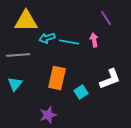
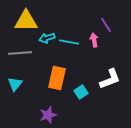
purple line: moved 7 px down
gray line: moved 2 px right, 2 px up
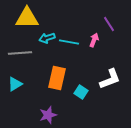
yellow triangle: moved 1 px right, 3 px up
purple line: moved 3 px right, 1 px up
pink arrow: rotated 32 degrees clockwise
cyan triangle: rotated 21 degrees clockwise
cyan square: rotated 24 degrees counterclockwise
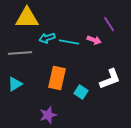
pink arrow: rotated 88 degrees clockwise
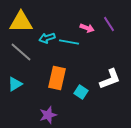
yellow triangle: moved 6 px left, 4 px down
pink arrow: moved 7 px left, 12 px up
gray line: moved 1 px right, 1 px up; rotated 45 degrees clockwise
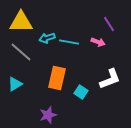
pink arrow: moved 11 px right, 14 px down
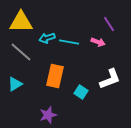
orange rectangle: moved 2 px left, 2 px up
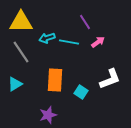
purple line: moved 24 px left, 2 px up
pink arrow: rotated 56 degrees counterclockwise
gray line: rotated 15 degrees clockwise
orange rectangle: moved 4 px down; rotated 10 degrees counterclockwise
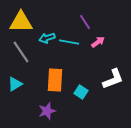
white L-shape: moved 3 px right
purple star: moved 1 px left, 4 px up
